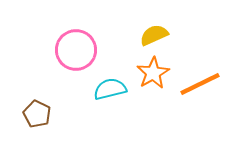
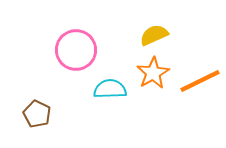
orange line: moved 3 px up
cyan semicircle: rotated 12 degrees clockwise
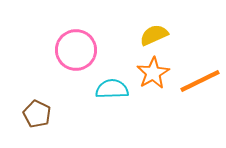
cyan semicircle: moved 2 px right
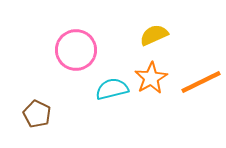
orange star: moved 2 px left, 5 px down
orange line: moved 1 px right, 1 px down
cyan semicircle: rotated 12 degrees counterclockwise
